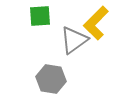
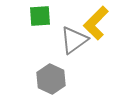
gray hexagon: rotated 16 degrees clockwise
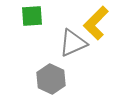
green square: moved 8 px left
gray triangle: moved 1 px left, 3 px down; rotated 12 degrees clockwise
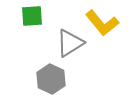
yellow L-shape: moved 6 px right; rotated 84 degrees counterclockwise
gray triangle: moved 3 px left; rotated 8 degrees counterclockwise
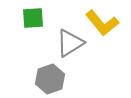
green square: moved 1 px right, 2 px down
gray hexagon: moved 1 px left; rotated 16 degrees clockwise
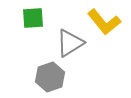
yellow L-shape: moved 2 px right, 1 px up
gray hexagon: moved 2 px up
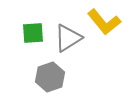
green square: moved 15 px down
gray triangle: moved 2 px left, 5 px up
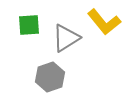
green square: moved 4 px left, 8 px up
gray triangle: moved 2 px left
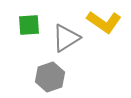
yellow L-shape: rotated 16 degrees counterclockwise
